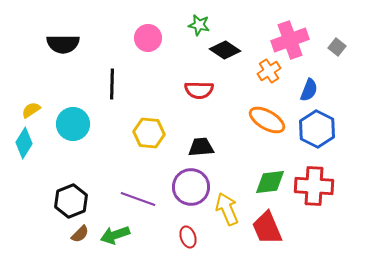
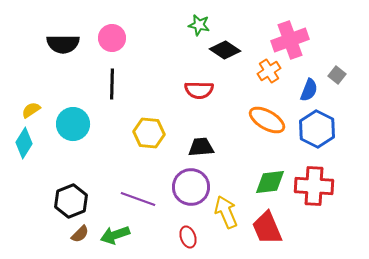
pink circle: moved 36 px left
gray square: moved 28 px down
yellow arrow: moved 1 px left, 3 px down
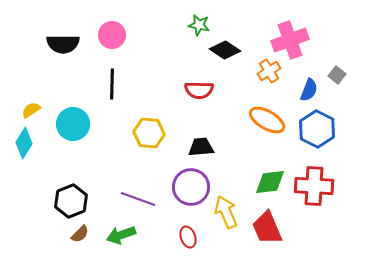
pink circle: moved 3 px up
green arrow: moved 6 px right
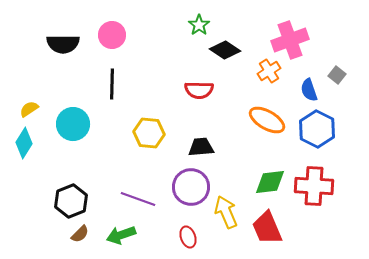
green star: rotated 25 degrees clockwise
blue semicircle: rotated 140 degrees clockwise
yellow semicircle: moved 2 px left, 1 px up
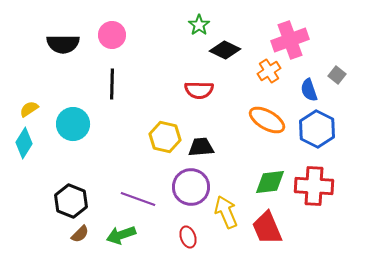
black diamond: rotated 8 degrees counterclockwise
yellow hexagon: moved 16 px right, 4 px down; rotated 8 degrees clockwise
black hexagon: rotated 16 degrees counterclockwise
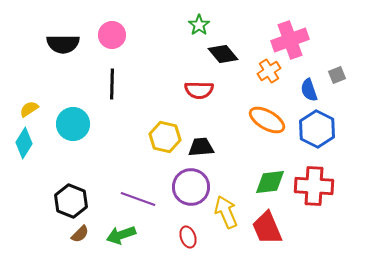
black diamond: moved 2 px left, 4 px down; rotated 24 degrees clockwise
gray square: rotated 30 degrees clockwise
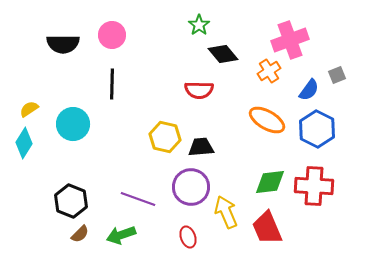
blue semicircle: rotated 125 degrees counterclockwise
